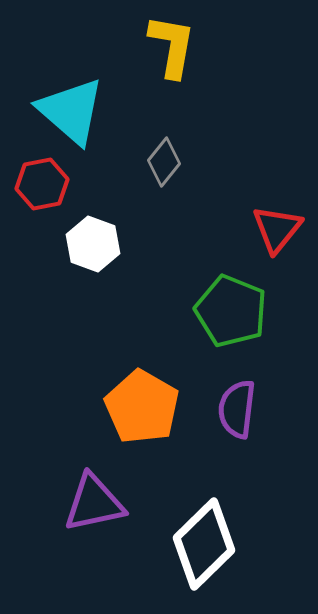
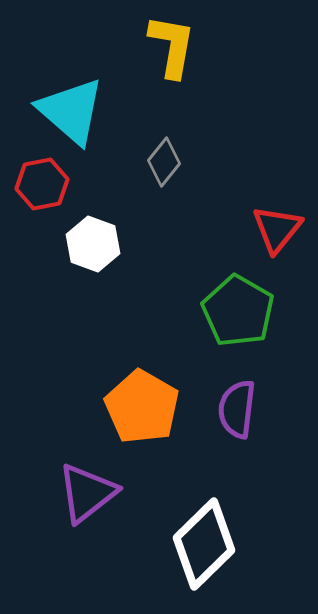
green pentagon: moved 7 px right; rotated 8 degrees clockwise
purple triangle: moved 7 px left, 10 px up; rotated 26 degrees counterclockwise
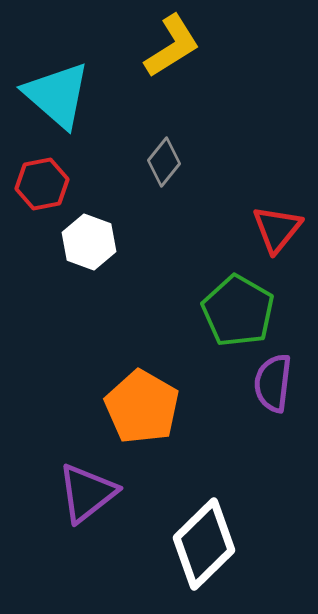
yellow L-shape: rotated 48 degrees clockwise
cyan triangle: moved 14 px left, 16 px up
white hexagon: moved 4 px left, 2 px up
purple semicircle: moved 36 px right, 26 px up
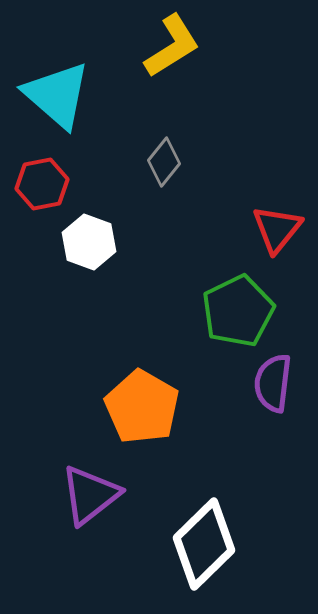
green pentagon: rotated 16 degrees clockwise
purple triangle: moved 3 px right, 2 px down
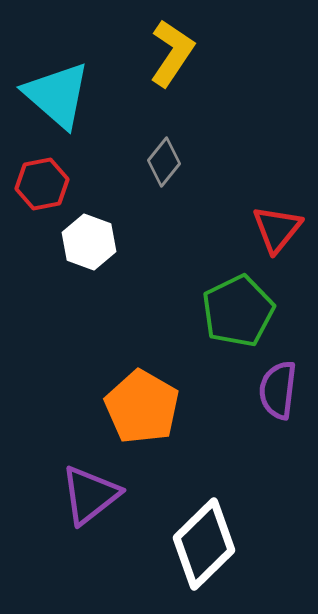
yellow L-shape: moved 7 px down; rotated 24 degrees counterclockwise
purple semicircle: moved 5 px right, 7 px down
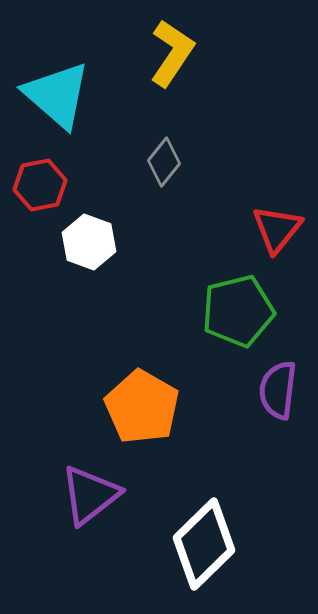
red hexagon: moved 2 px left, 1 px down
green pentagon: rotated 12 degrees clockwise
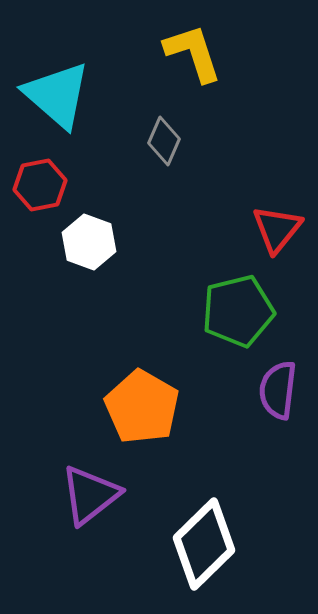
yellow L-shape: moved 21 px right; rotated 52 degrees counterclockwise
gray diamond: moved 21 px up; rotated 15 degrees counterclockwise
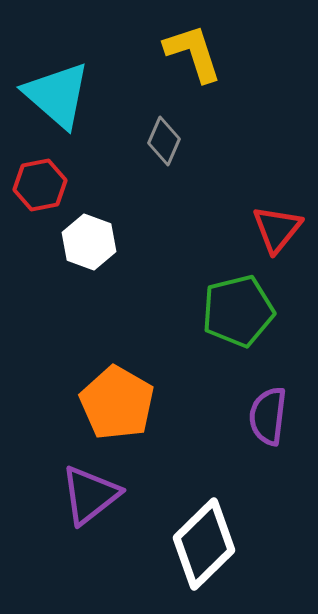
purple semicircle: moved 10 px left, 26 px down
orange pentagon: moved 25 px left, 4 px up
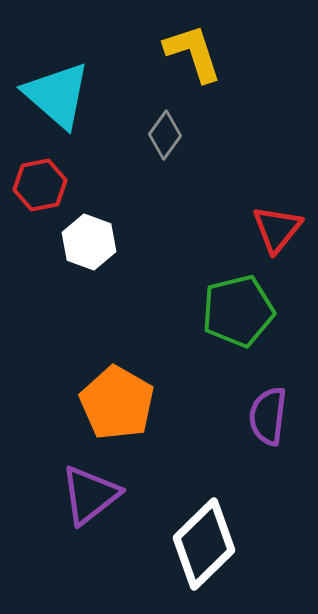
gray diamond: moved 1 px right, 6 px up; rotated 12 degrees clockwise
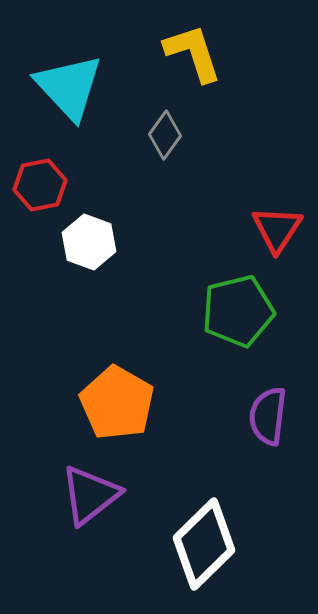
cyan triangle: moved 12 px right, 8 px up; rotated 6 degrees clockwise
red triangle: rotated 6 degrees counterclockwise
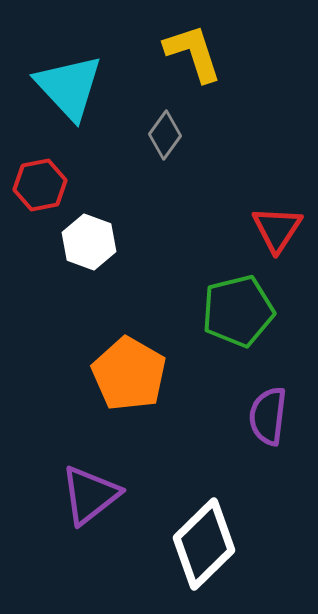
orange pentagon: moved 12 px right, 29 px up
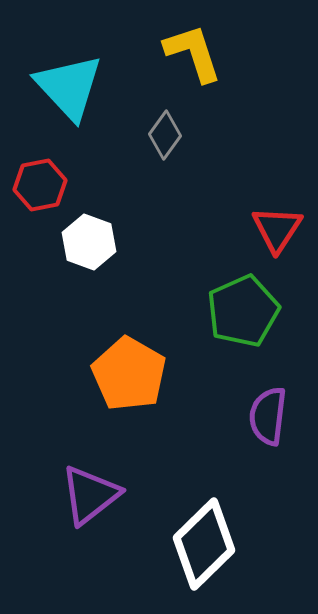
green pentagon: moved 5 px right; rotated 10 degrees counterclockwise
